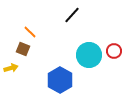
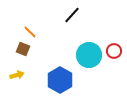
yellow arrow: moved 6 px right, 7 px down
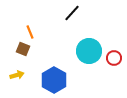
black line: moved 2 px up
orange line: rotated 24 degrees clockwise
red circle: moved 7 px down
cyan circle: moved 4 px up
blue hexagon: moved 6 px left
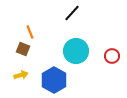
cyan circle: moved 13 px left
red circle: moved 2 px left, 2 px up
yellow arrow: moved 4 px right
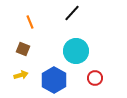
orange line: moved 10 px up
red circle: moved 17 px left, 22 px down
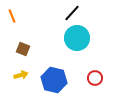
orange line: moved 18 px left, 6 px up
cyan circle: moved 1 px right, 13 px up
blue hexagon: rotated 15 degrees counterclockwise
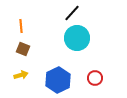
orange line: moved 9 px right, 10 px down; rotated 16 degrees clockwise
blue hexagon: moved 4 px right; rotated 20 degrees clockwise
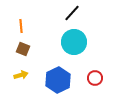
cyan circle: moved 3 px left, 4 px down
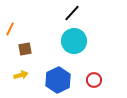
orange line: moved 11 px left, 3 px down; rotated 32 degrees clockwise
cyan circle: moved 1 px up
brown square: moved 2 px right; rotated 32 degrees counterclockwise
red circle: moved 1 px left, 2 px down
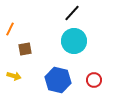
yellow arrow: moved 7 px left, 1 px down; rotated 32 degrees clockwise
blue hexagon: rotated 20 degrees counterclockwise
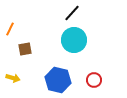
cyan circle: moved 1 px up
yellow arrow: moved 1 px left, 2 px down
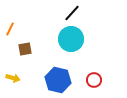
cyan circle: moved 3 px left, 1 px up
